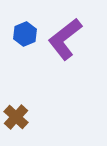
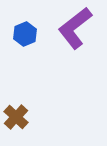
purple L-shape: moved 10 px right, 11 px up
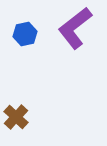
blue hexagon: rotated 10 degrees clockwise
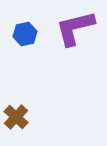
purple L-shape: rotated 24 degrees clockwise
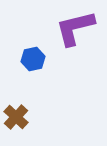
blue hexagon: moved 8 px right, 25 px down
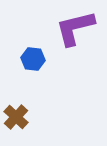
blue hexagon: rotated 20 degrees clockwise
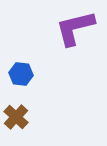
blue hexagon: moved 12 px left, 15 px down
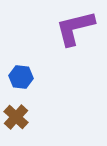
blue hexagon: moved 3 px down
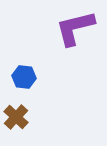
blue hexagon: moved 3 px right
